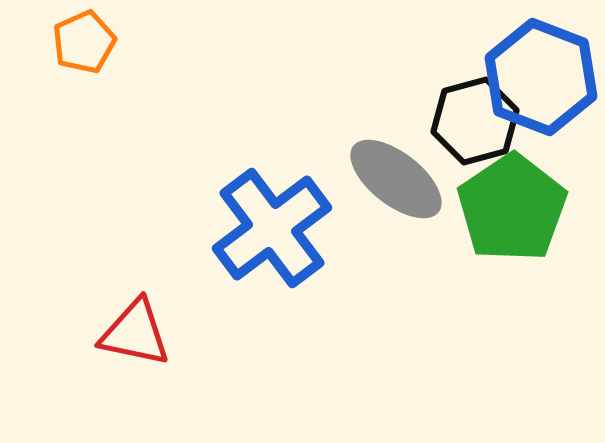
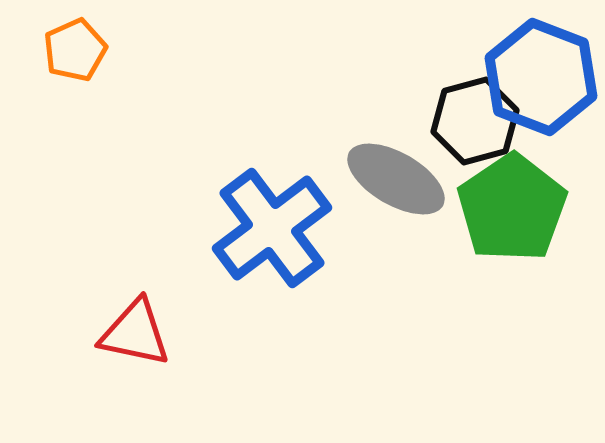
orange pentagon: moved 9 px left, 8 px down
gray ellipse: rotated 8 degrees counterclockwise
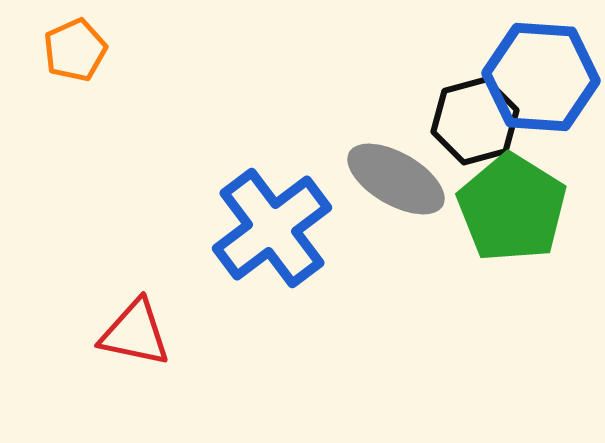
blue hexagon: rotated 17 degrees counterclockwise
green pentagon: rotated 6 degrees counterclockwise
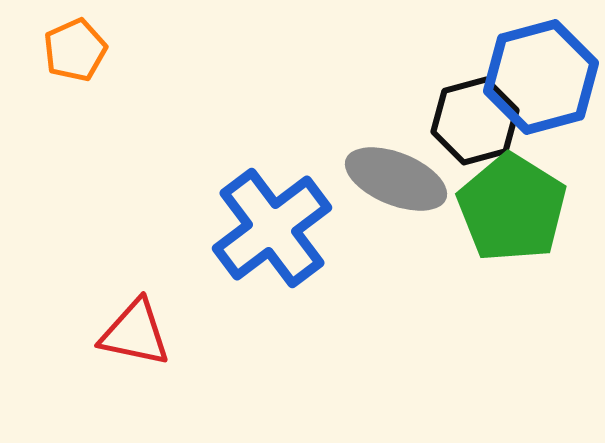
blue hexagon: rotated 19 degrees counterclockwise
gray ellipse: rotated 8 degrees counterclockwise
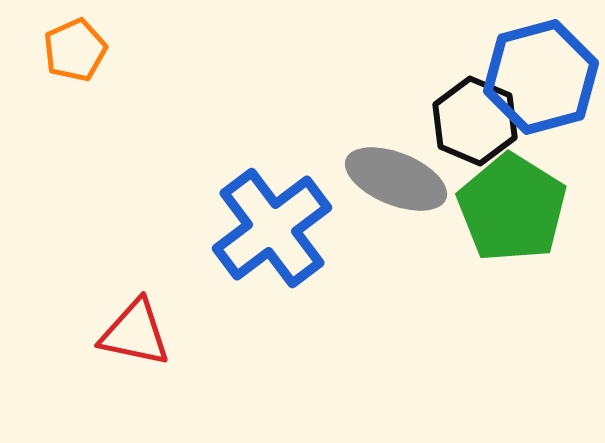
black hexagon: rotated 22 degrees counterclockwise
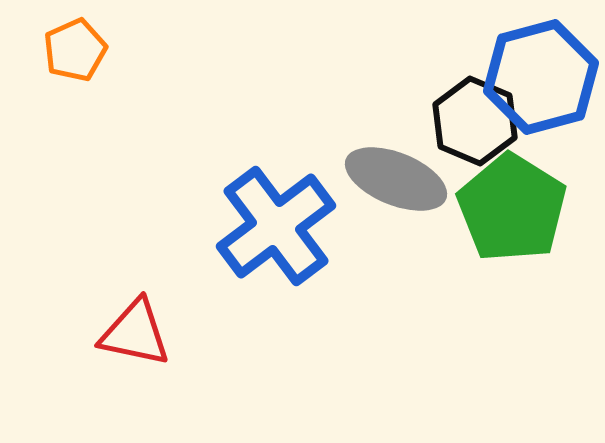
blue cross: moved 4 px right, 2 px up
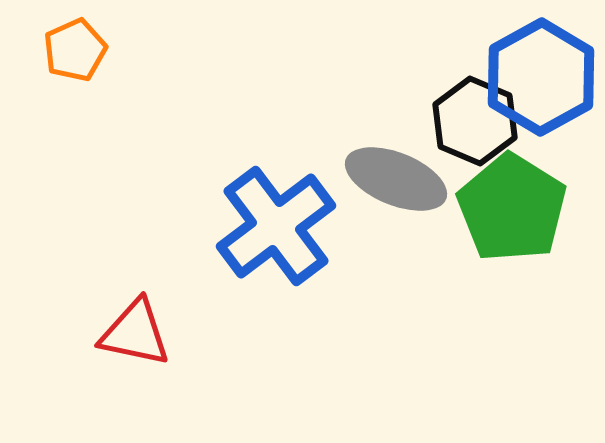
blue hexagon: rotated 14 degrees counterclockwise
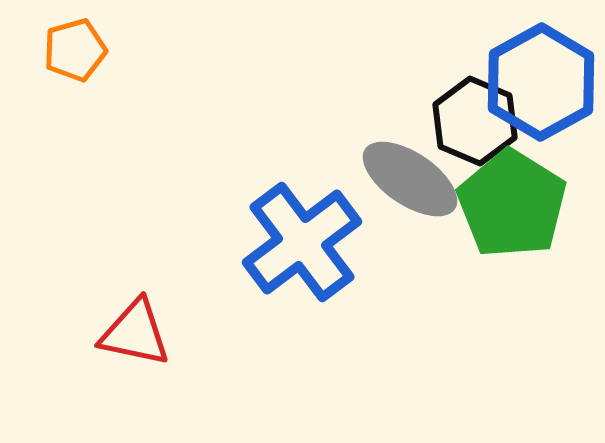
orange pentagon: rotated 8 degrees clockwise
blue hexagon: moved 5 px down
gray ellipse: moved 14 px right; rotated 12 degrees clockwise
green pentagon: moved 4 px up
blue cross: moved 26 px right, 16 px down
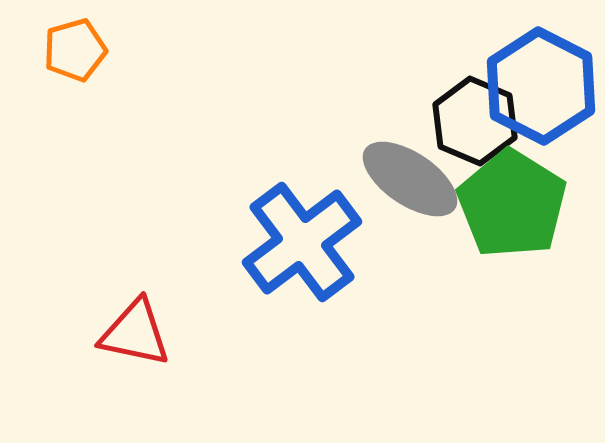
blue hexagon: moved 4 px down; rotated 4 degrees counterclockwise
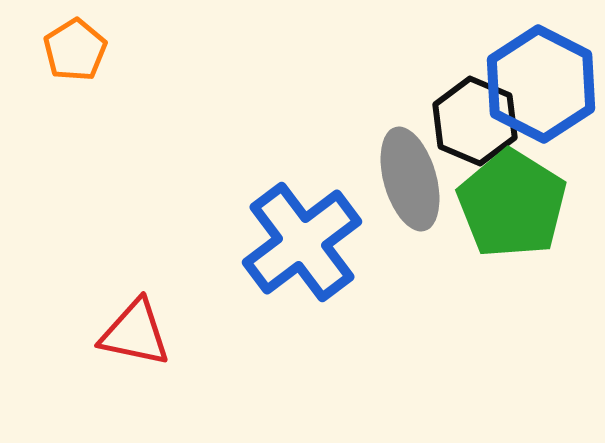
orange pentagon: rotated 16 degrees counterclockwise
blue hexagon: moved 2 px up
gray ellipse: rotated 40 degrees clockwise
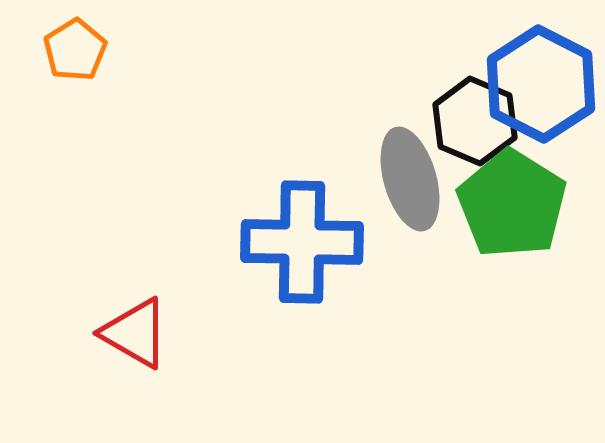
blue cross: rotated 38 degrees clockwise
red triangle: rotated 18 degrees clockwise
